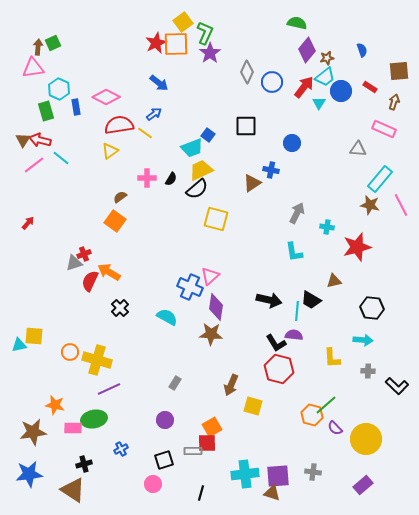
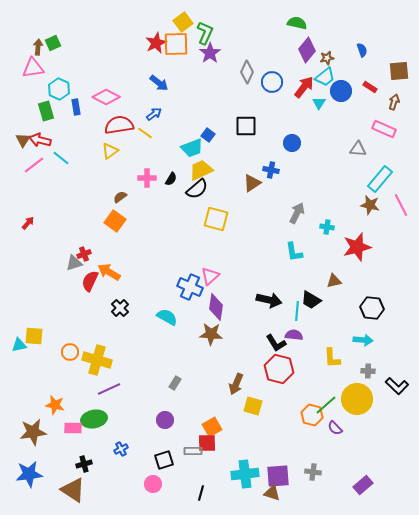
brown arrow at (231, 385): moved 5 px right, 1 px up
yellow circle at (366, 439): moved 9 px left, 40 px up
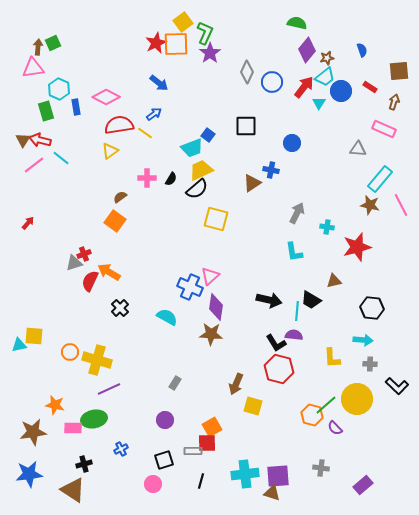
gray cross at (368, 371): moved 2 px right, 7 px up
gray cross at (313, 472): moved 8 px right, 4 px up
black line at (201, 493): moved 12 px up
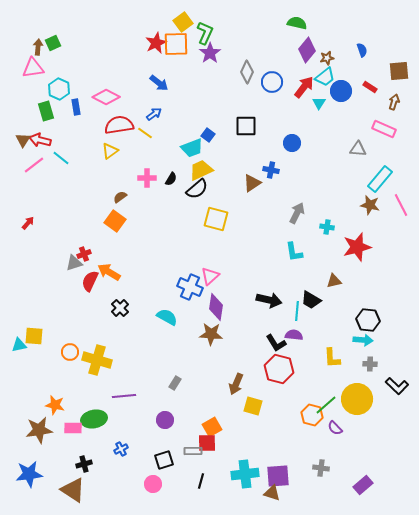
black hexagon at (372, 308): moved 4 px left, 12 px down
purple line at (109, 389): moved 15 px right, 7 px down; rotated 20 degrees clockwise
brown star at (33, 432): moved 6 px right, 2 px up
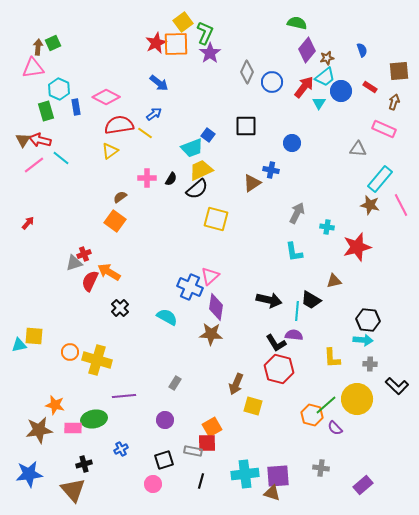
gray rectangle at (193, 451): rotated 12 degrees clockwise
brown triangle at (73, 490): rotated 16 degrees clockwise
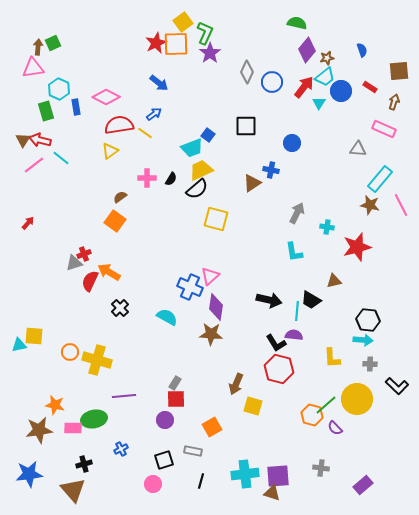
red square at (207, 443): moved 31 px left, 44 px up
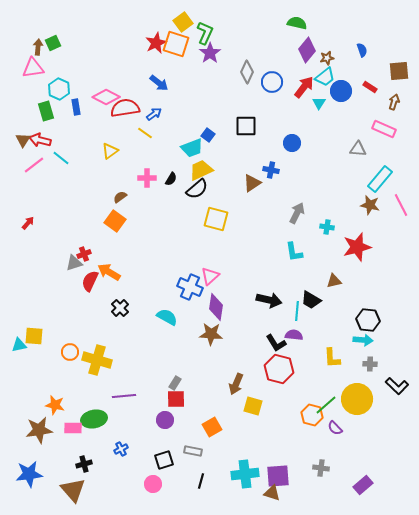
orange square at (176, 44): rotated 20 degrees clockwise
red semicircle at (119, 125): moved 6 px right, 17 px up
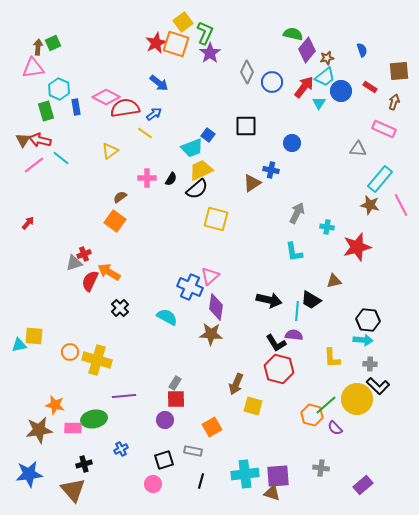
green semicircle at (297, 23): moved 4 px left, 11 px down
black L-shape at (397, 386): moved 19 px left
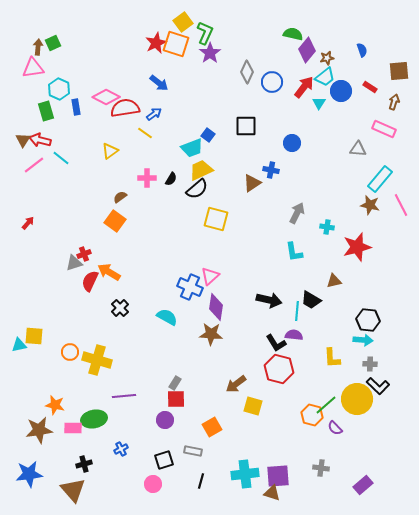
brown arrow at (236, 384): rotated 30 degrees clockwise
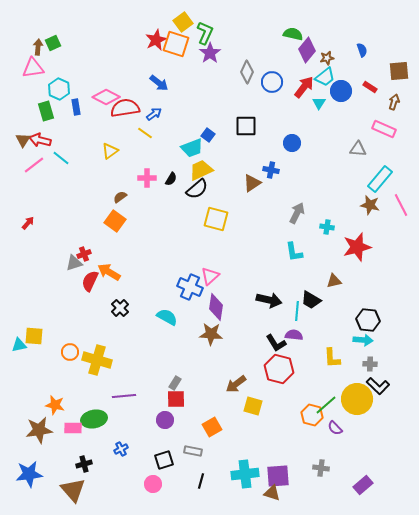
red star at (156, 43): moved 3 px up
